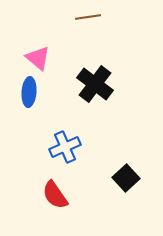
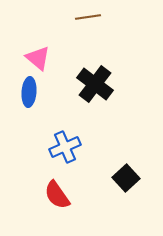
red semicircle: moved 2 px right
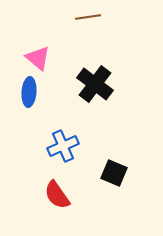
blue cross: moved 2 px left, 1 px up
black square: moved 12 px left, 5 px up; rotated 24 degrees counterclockwise
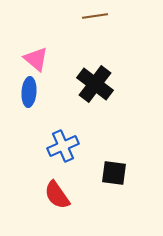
brown line: moved 7 px right, 1 px up
pink triangle: moved 2 px left, 1 px down
black square: rotated 16 degrees counterclockwise
